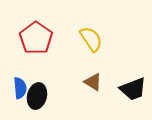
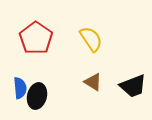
black trapezoid: moved 3 px up
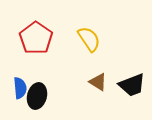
yellow semicircle: moved 2 px left
brown triangle: moved 5 px right
black trapezoid: moved 1 px left, 1 px up
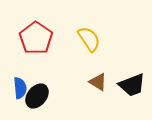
black ellipse: rotated 25 degrees clockwise
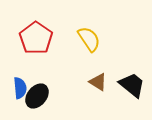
black trapezoid: rotated 120 degrees counterclockwise
